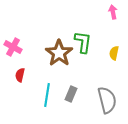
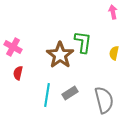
brown star: moved 1 px right, 2 px down
red semicircle: moved 2 px left, 2 px up
gray rectangle: moved 1 px left, 1 px up; rotated 35 degrees clockwise
gray semicircle: moved 3 px left
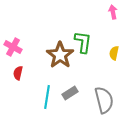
cyan line: moved 2 px down
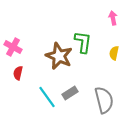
pink arrow: moved 6 px down
brown star: moved 1 px left, 1 px down; rotated 12 degrees counterclockwise
cyan line: rotated 45 degrees counterclockwise
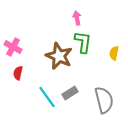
pink arrow: moved 36 px left
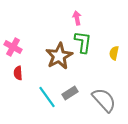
brown star: rotated 20 degrees clockwise
red semicircle: rotated 16 degrees counterclockwise
gray semicircle: rotated 28 degrees counterclockwise
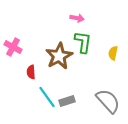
pink arrow: rotated 112 degrees clockwise
yellow semicircle: moved 1 px left
red semicircle: moved 13 px right, 1 px up
gray rectangle: moved 3 px left, 8 px down; rotated 14 degrees clockwise
gray semicircle: moved 4 px right, 1 px down
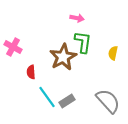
brown star: moved 4 px right, 1 px down
gray rectangle: rotated 14 degrees counterclockwise
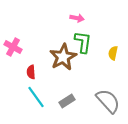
cyan line: moved 11 px left
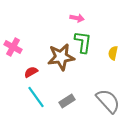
brown star: moved 2 px left; rotated 20 degrees clockwise
red semicircle: rotated 64 degrees clockwise
